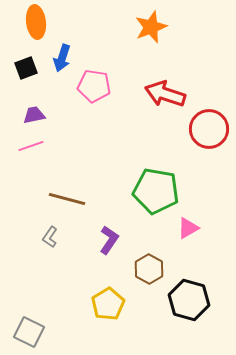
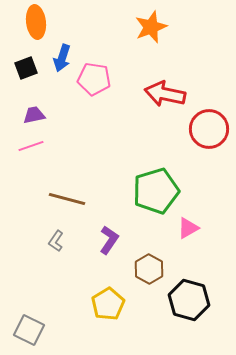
pink pentagon: moved 7 px up
red arrow: rotated 6 degrees counterclockwise
green pentagon: rotated 27 degrees counterclockwise
gray L-shape: moved 6 px right, 4 px down
gray square: moved 2 px up
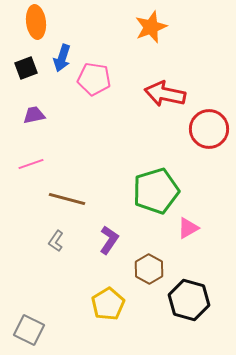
pink line: moved 18 px down
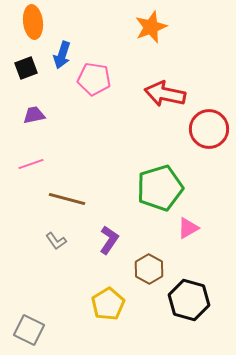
orange ellipse: moved 3 px left
blue arrow: moved 3 px up
green pentagon: moved 4 px right, 3 px up
gray L-shape: rotated 70 degrees counterclockwise
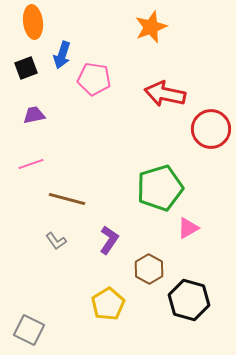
red circle: moved 2 px right
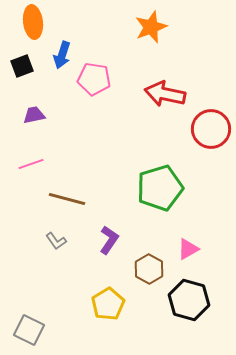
black square: moved 4 px left, 2 px up
pink triangle: moved 21 px down
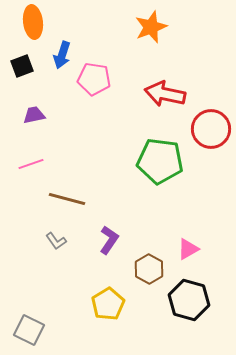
green pentagon: moved 27 px up; rotated 24 degrees clockwise
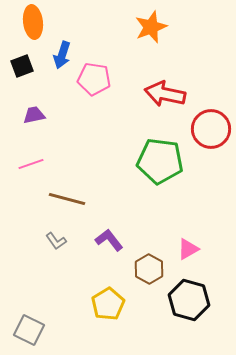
purple L-shape: rotated 72 degrees counterclockwise
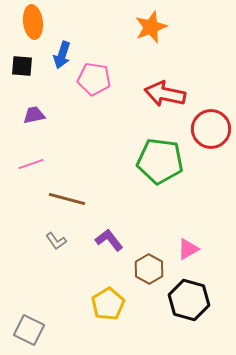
black square: rotated 25 degrees clockwise
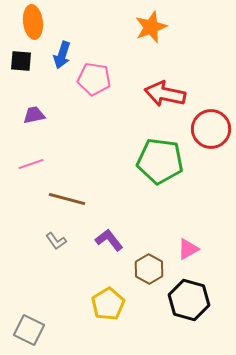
black square: moved 1 px left, 5 px up
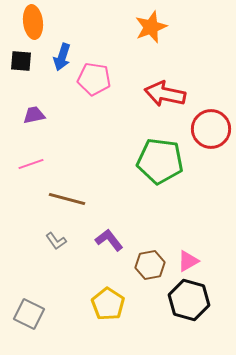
blue arrow: moved 2 px down
pink triangle: moved 12 px down
brown hexagon: moved 1 px right, 4 px up; rotated 20 degrees clockwise
yellow pentagon: rotated 8 degrees counterclockwise
gray square: moved 16 px up
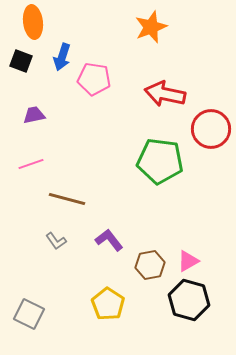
black square: rotated 15 degrees clockwise
